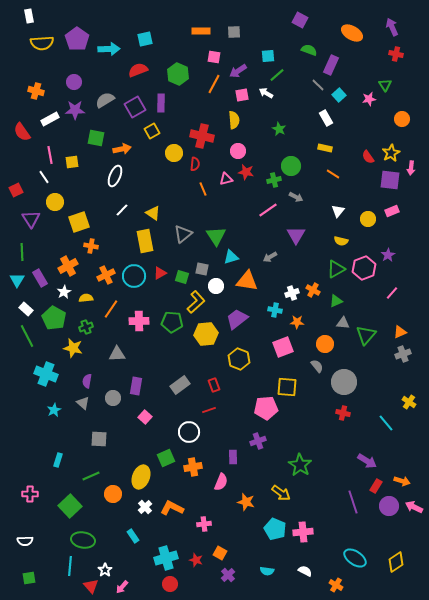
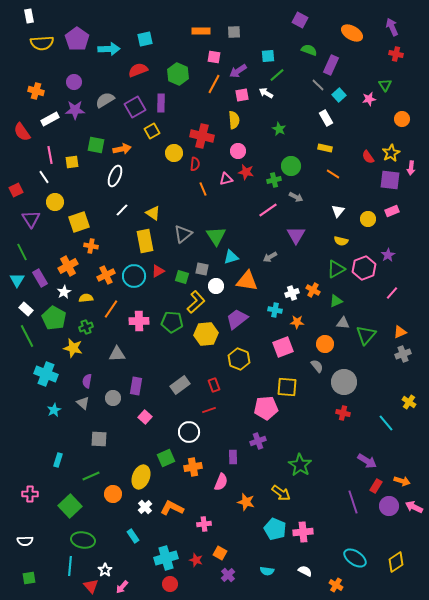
green square at (96, 138): moved 7 px down
green line at (22, 252): rotated 24 degrees counterclockwise
red triangle at (160, 273): moved 2 px left, 2 px up
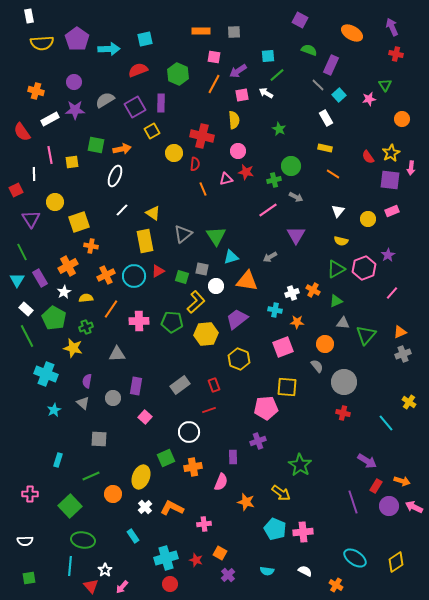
white line at (44, 177): moved 10 px left, 3 px up; rotated 32 degrees clockwise
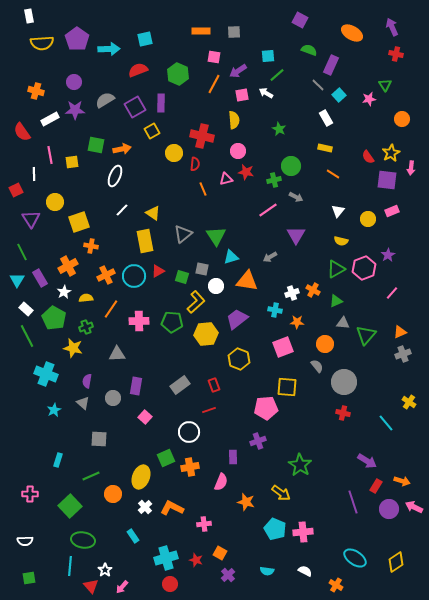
purple square at (390, 180): moved 3 px left
orange cross at (193, 467): moved 3 px left
purple circle at (389, 506): moved 3 px down
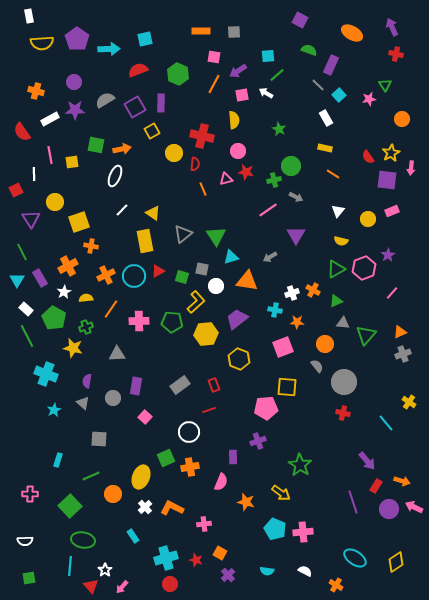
purple arrow at (367, 461): rotated 18 degrees clockwise
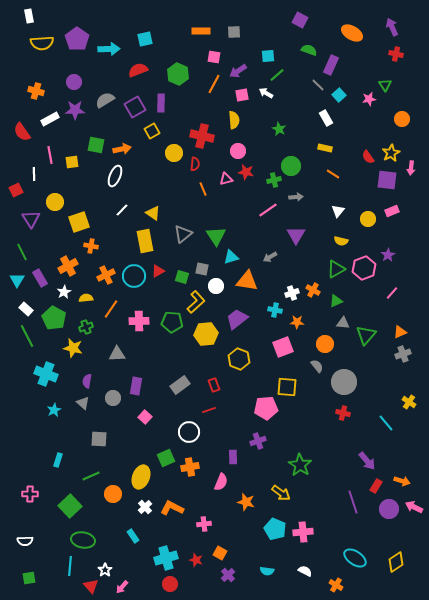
gray arrow at (296, 197): rotated 32 degrees counterclockwise
